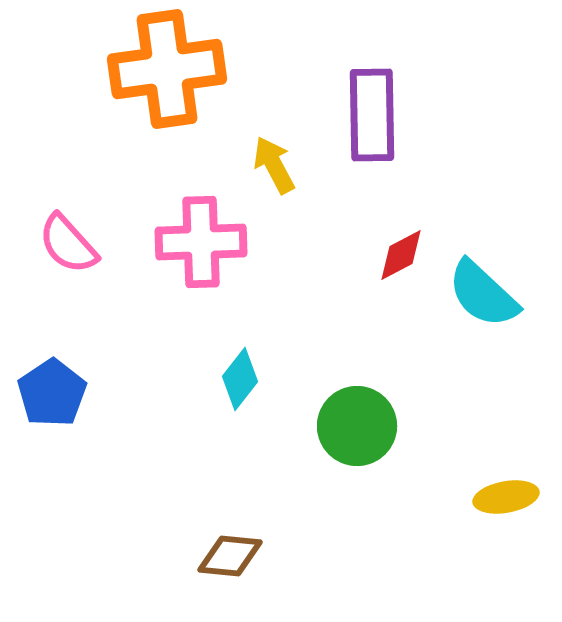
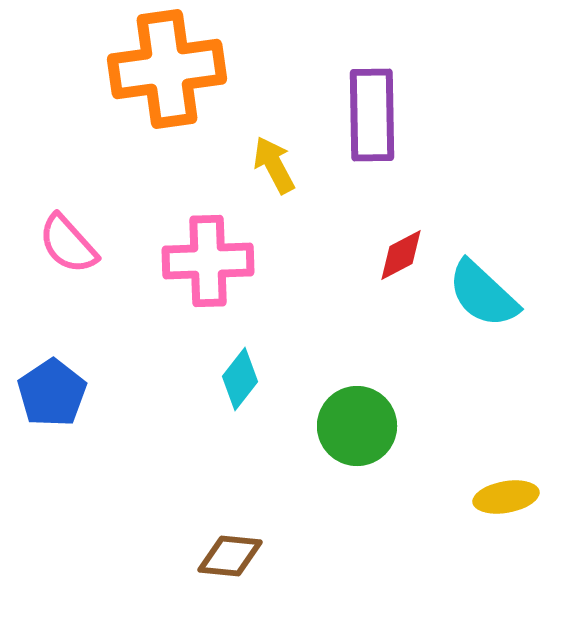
pink cross: moved 7 px right, 19 px down
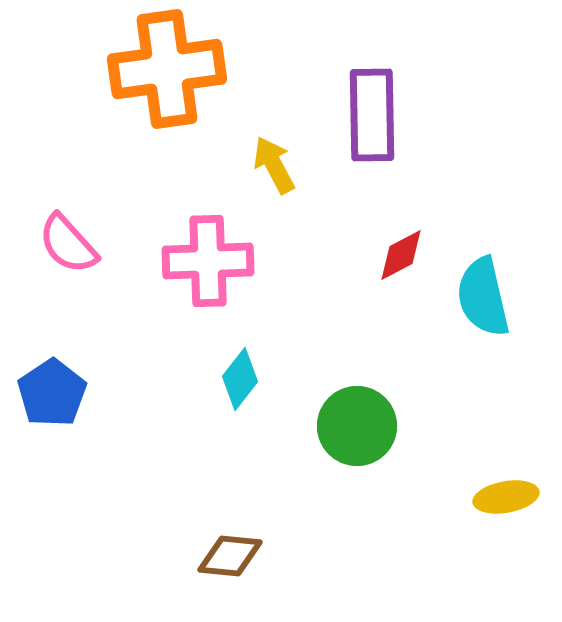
cyan semicircle: moved 3 px down; rotated 34 degrees clockwise
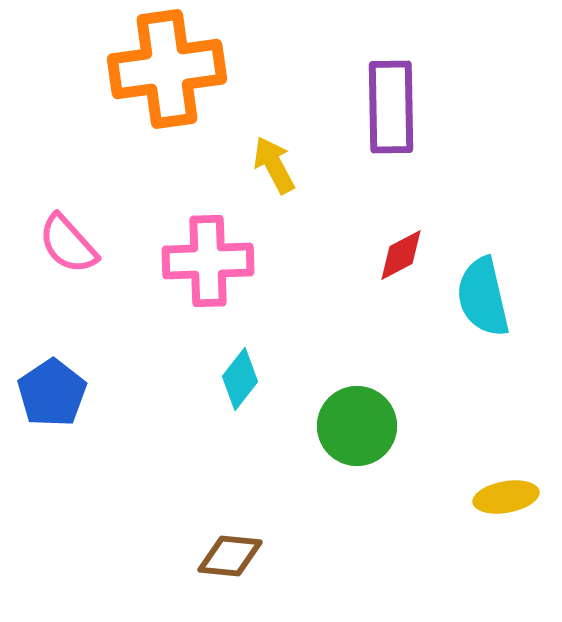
purple rectangle: moved 19 px right, 8 px up
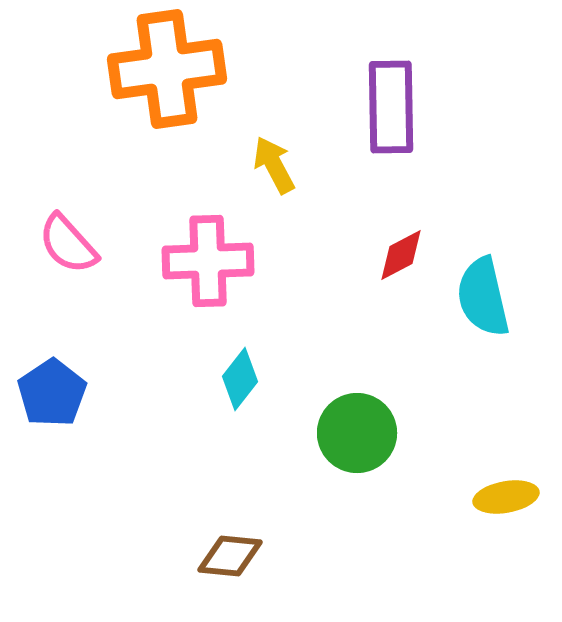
green circle: moved 7 px down
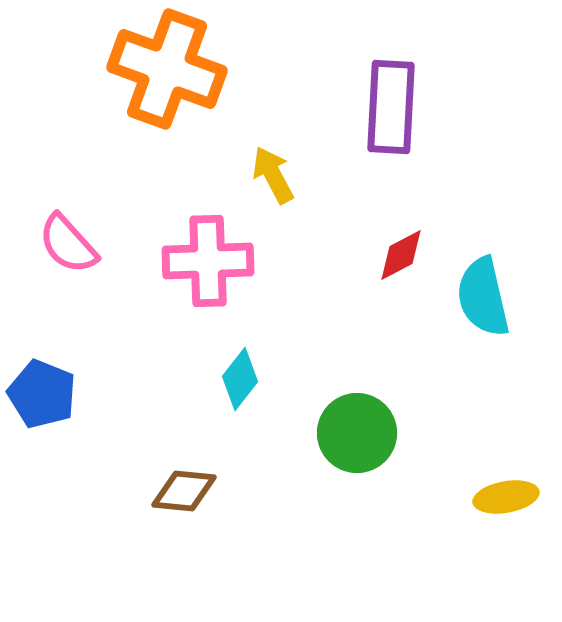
orange cross: rotated 28 degrees clockwise
purple rectangle: rotated 4 degrees clockwise
yellow arrow: moved 1 px left, 10 px down
blue pentagon: moved 10 px left, 1 px down; rotated 16 degrees counterclockwise
brown diamond: moved 46 px left, 65 px up
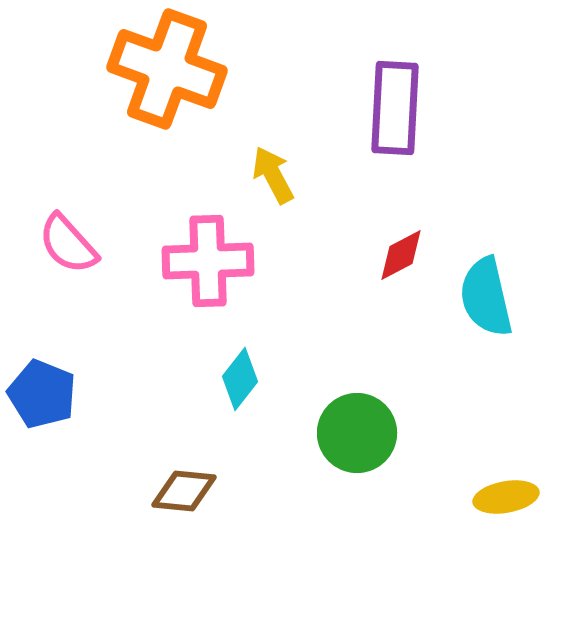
purple rectangle: moved 4 px right, 1 px down
cyan semicircle: moved 3 px right
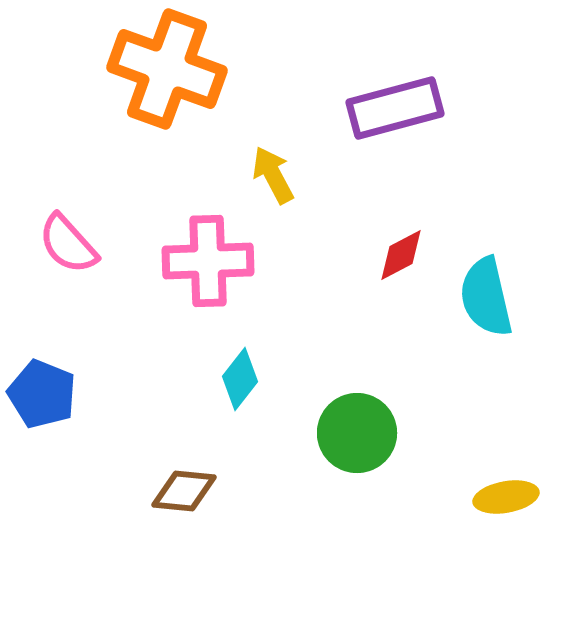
purple rectangle: rotated 72 degrees clockwise
